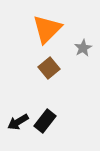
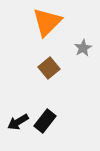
orange triangle: moved 7 px up
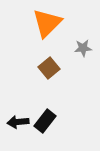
orange triangle: moved 1 px down
gray star: rotated 24 degrees clockwise
black arrow: rotated 25 degrees clockwise
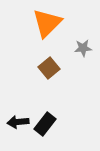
black rectangle: moved 3 px down
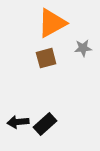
orange triangle: moved 5 px right; rotated 16 degrees clockwise
brown square: moved 3 px left, 10 px up; rotated 25 degrees clockwise
black rectangle: rotated 10 degrees clockwise
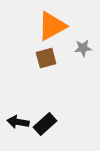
orange triangle: moved 3 px down
black arrow: rotated 15 degrees clockwise
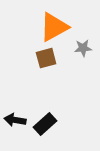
orange triangle: moved 2 px right, 1 px down
black arrow: moved 3 px left, 2 px up
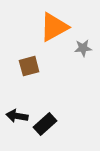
brown square: moved 17 px left, 8 px down
black arrow: moved 2 px right, 4 px up
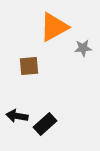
brown square: rotated 10 degrees clockwise
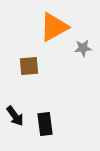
black arrow: moved 2 px left; rotated 135 degrees counterclockwise
black rectangle: rotated 55 degrees counterclockwise
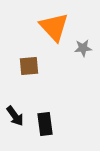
orange triangle: rotated 44 degrees counterclockwise
